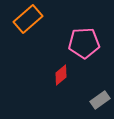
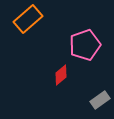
pink pentagon: moved 1 px right, 2 px down; rotated 16 degrees counterclockwise
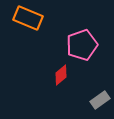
orange rectangle: moved 1 px up; rotated 64 degrees clockwise
pink pentagon: moved 3 px left
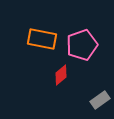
orange rectangle: moved 14 px right, 21 px down; rotated 12 degrees counterclockwise
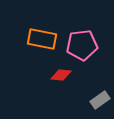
pink pentagon: rotated 12 degrees clockwise
red diamond: rotated 45 degrees clockwise
